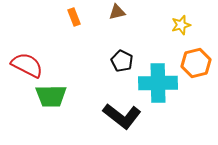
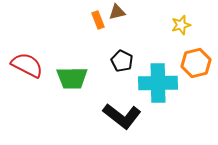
orange rectangle: moved 24 px right, 3 px down
green trapezoid: moved 21 px right, 18 px up
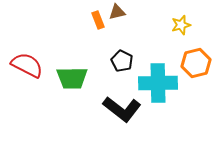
black L-shape: moved 7 px up
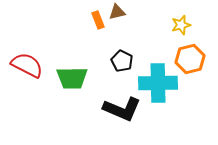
orange hexagon: moved 6 px left, 4 px up
black L-shape: rotated 15 degrees counterclockwise
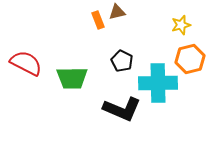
red semicircle: moved 1 px left, 2 px up
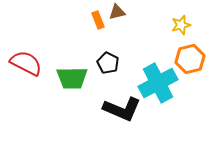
black pentagon: moved 14 px left, 2 px down
cyan cross: rotated 27 degrees counterclockwise
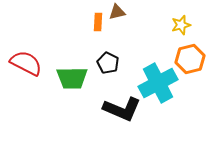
orange rectangle: moved 2 px down; rotated 24 degrees clockwise
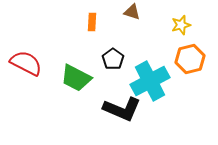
brown triangle: moved 15 px right; rotated 30 degrees clockwise
orange rectangle: moved 6 px left
black pentagon: moved 5 px right, 4 px up; rotated 10 degrees clockwise
green trapezoid: moved 4 px right; rotated 28 degrees clockwise
cyan cross: moved 8 px left, 2 px up
